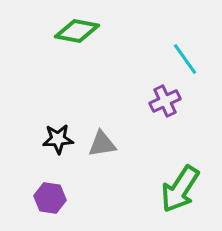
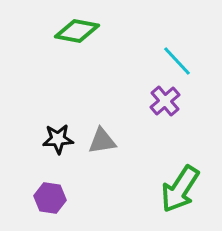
cyan line: moved 8 px left, 2 px down; rotated 8 degrees counterclockwise
purple cross: rotated 16 degrees counterclockwise
gray triangle: moved 3 px up
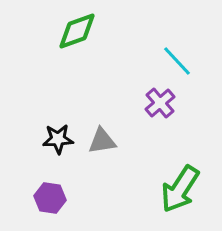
green diamond: rotated 30 degrees counterclockwise
purple cross: moved 5 px left, 2 px down
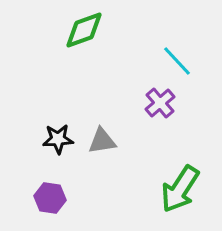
green diamond: moved 7 px right, 1 px up
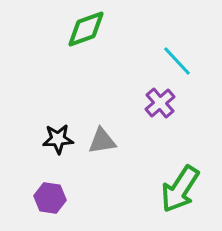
green diamond: moved 2 px right, 1 px up
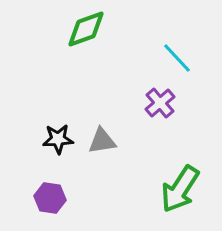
cyan line: moved 3 px up
